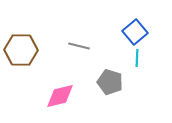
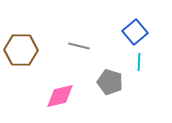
cyan line: moved 2 px right, 4 px down
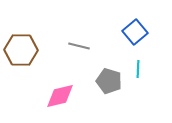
cyan line: moved 1 px left, 7 px down
gray pentagon: moved 1 px left, 1 px up
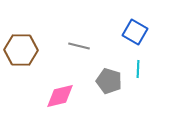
blue square: rotated 20 degrees counterclockwise
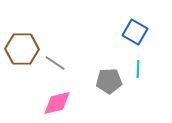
gray line: moved 24 px left, 17 px down; rotated 20 degrees clockwise
brown hexagon: moved 1 px right, 1 px up
gray pentagon: rotated 20 degrees counterclockwise
pink diamond: moved 3 px left, 7 px down
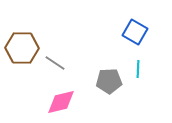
brown hexagon: moved 1 px up
pink diamond: moved 4 px right, 1 px up
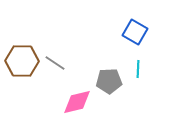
brown hexagon: moved 13 px down
pink diamond: moved 16 px right
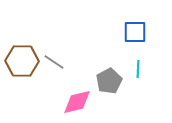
blue square: rotated 30 degrees counterclockwise
gray line: moved 1 px left, 1 px up
gray pentagon: rotated 25 degrees counterclockwise
